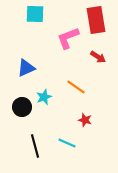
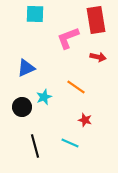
red arrow: rotated 21 degrees counterclockwise
cyan line: moved 3 px right
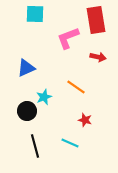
black circle: moved 5 px right, 4 px down
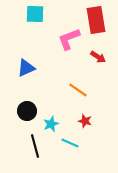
pink L-shape: moved 1 px right, 1 px down
red arrow: rotated 21 degrees clockwise
orange line: moved 2 px right, 3 px down
cyan star: moved 7 px right, 27 px down
red star: moved 1 px down
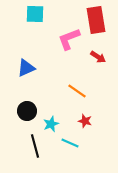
orange line: moved 1 px left, 1 px down
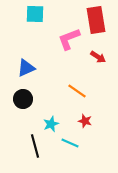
black circle: moved 4 px left, 12 px up
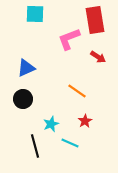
red rectangle: moved 1 px left
red star: rotated 24 degrees clockwise
